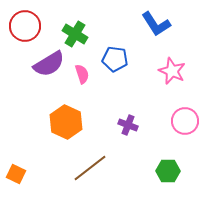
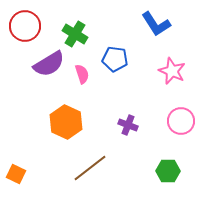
pink circle: moved 4 px left
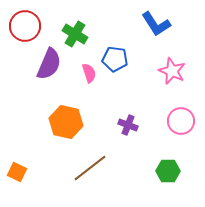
purple semicircle: rotated 36 degrees counterclockwise
pink semicircle: moved 7 px right, 1 px up
orange hexagon: rotated 12 degrees counterclockwise
orange square: moved 1 px right, 2 px up
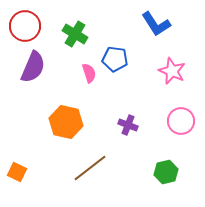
purple semicircle: moved 16 px left, 3 px down
green hexagon: moved 2 px left, 1 px down; rotated 15 degrees counterclockwise
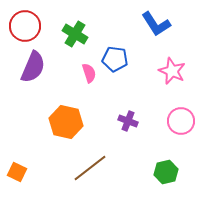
purple cross: moved 4 px up
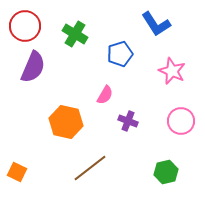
blue pentagon: moved 5 px right, 5 px up; rotated 25 degrees counterclockwise
pink semicircle: moved 16 px right, 22 px down; rotated 48 degrees clockwise
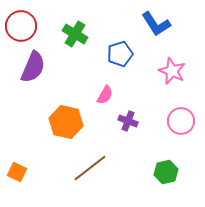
red circle: moved 4 px left
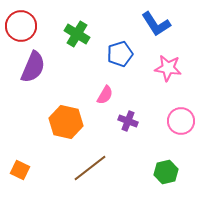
green cross: moved 2 px right
pink star: moved 4 px left, 3 px up; rotated 16 degrees counterclockwise
orange square: moved 3 px right, 2 px up
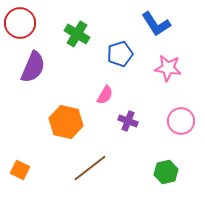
red circle: moved 1 px left, 3 px up
